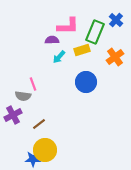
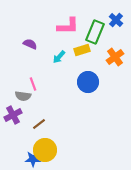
purple semicircle: moved 22 px left, 4 px down; rotated 24 degrees clockwise
blue circle: moved 2 px right
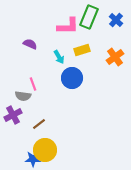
green rectangle: moved 6 px left, 15 px up
cyan arrow: rotated 72 degrees counterclockwise
blue circle: moved 16 px left, 4 px up
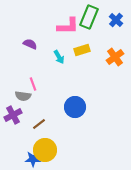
blue circle: moved 3 px right, 29 px down
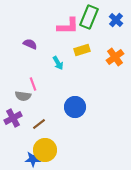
cyan arrow: moved 1 px left, 6 px down
purple cross: moved 3 px down
